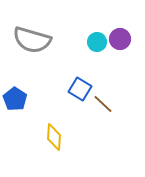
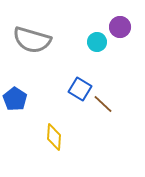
purple circle: moved 12 px up
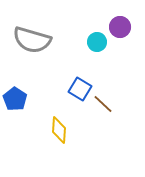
yellow diamond: moved 5 px right, 7 px up
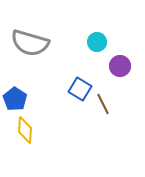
purple circle: moved 39 px down
gray semicircle: moved 2 px left, 3 px down
brown line: rotated 20 degrees clockwise
yellow diamond: moved 34 px left
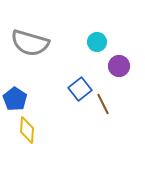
purple circle: moved 1 px left
blue square: rotated 20 degrees clockwise
yellow diamond: moved 2 px right
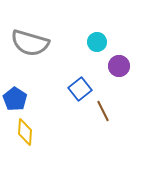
brown line: moved 7 px down
yellow diamond: moved 2 px left, 2 px down
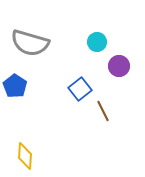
blue pentagon: moved 13 px up
yellow diamond: moved 24 px down
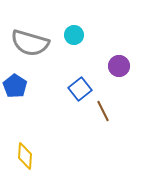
cyan circle: moved 23 px left, 7 px up
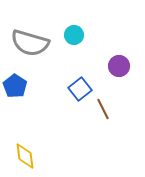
brown line: moved 2 px up
yellow diamond: rotated 12 degrees counterclockwise
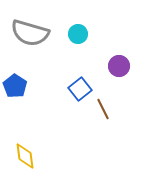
cyan circle: moved 4 px right, 1 px up
gray semicircle: moved 10 px up
